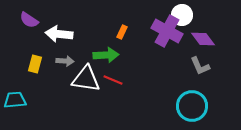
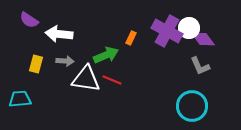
white circle: moved 7 px right, 13 px down
orange rectangle: moved 9 px right, 6 px down
green arrow: rotated 20 degrees counterclockwise
yellow rectangle: moved 1 px right
red line: moved 1 px left
cyan trapezoid: moved 5 px right, 1 px up
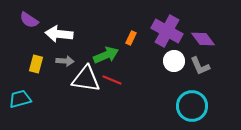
white circle: moved 15 px left, 33 px down
cyan trapezoid: rotated 10 degrees counterclockwise
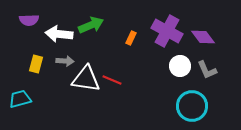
purple semicircle: rotated 36 degrees counterclockwise
purple diamond: moved 2 px up
green arrow: moved 15 px left, 30 px up
white circle: moved 6 px right, 5 px down
gray L-shape: moved 7 px right, 4 px down
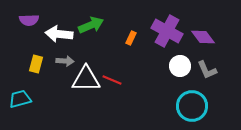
white triangle: rotated 8 degrees counterclockwise
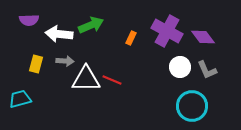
white circle: moved 1 px down
